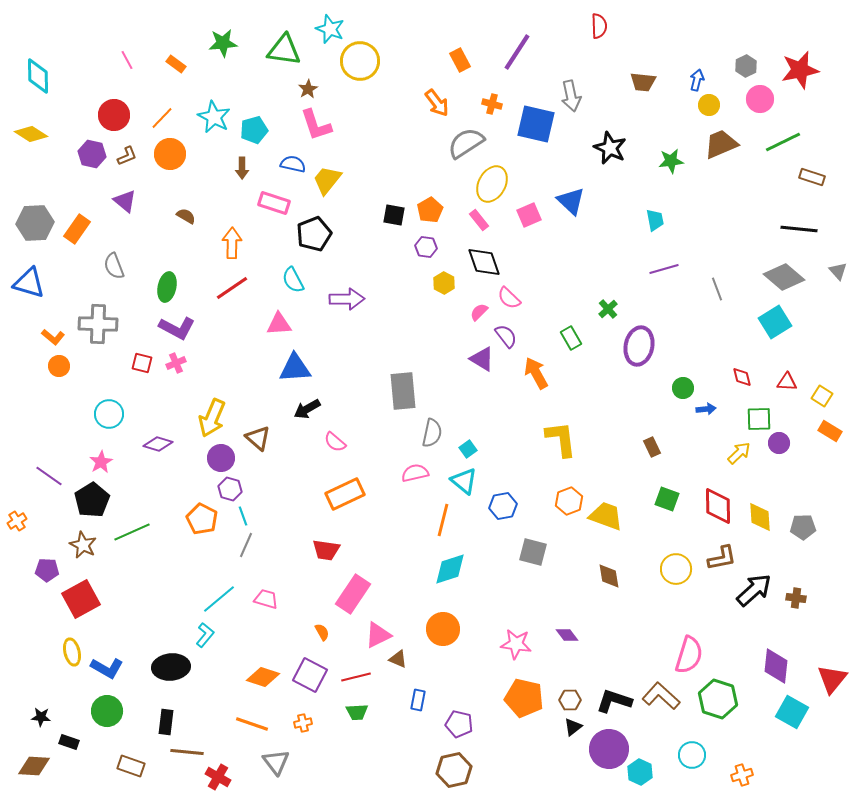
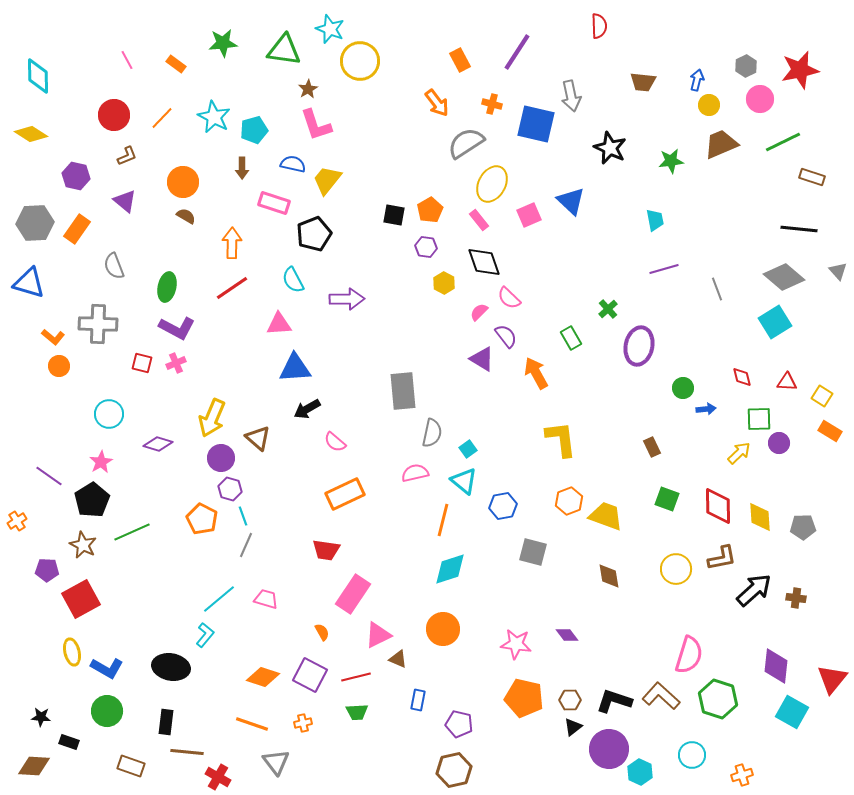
purple hexagon at (92, 154): moved 16 px left, 22 px down
orange circle at (170, 154): moved 13 px right, 28 px down
black ellipse at (171, 667): rotated 15 degrees clockwise
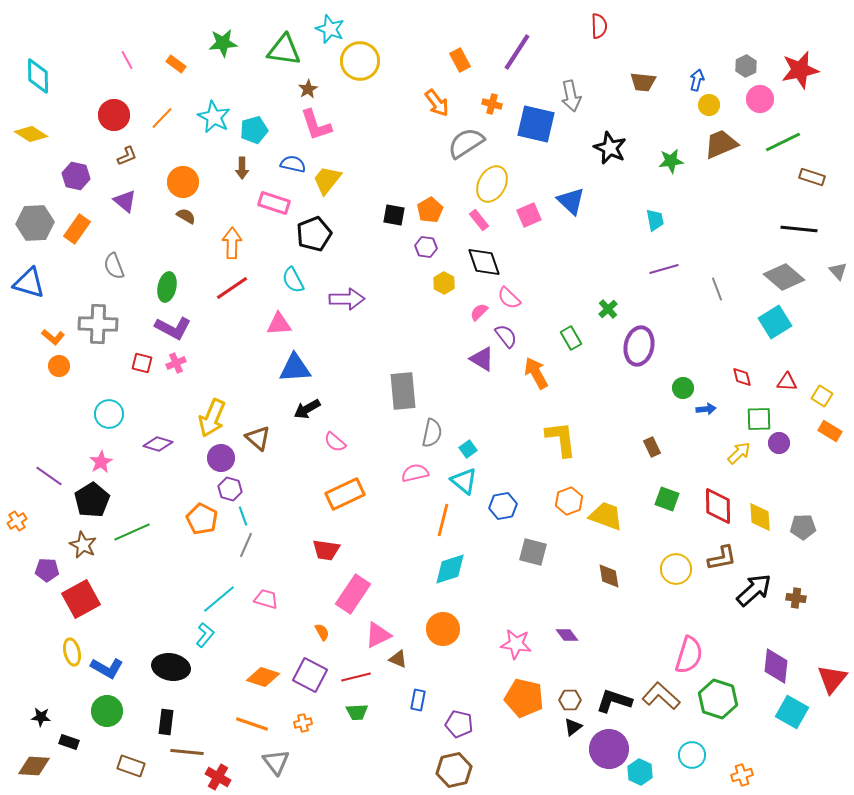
purple L-shape at (177, 328): moved 4 px left
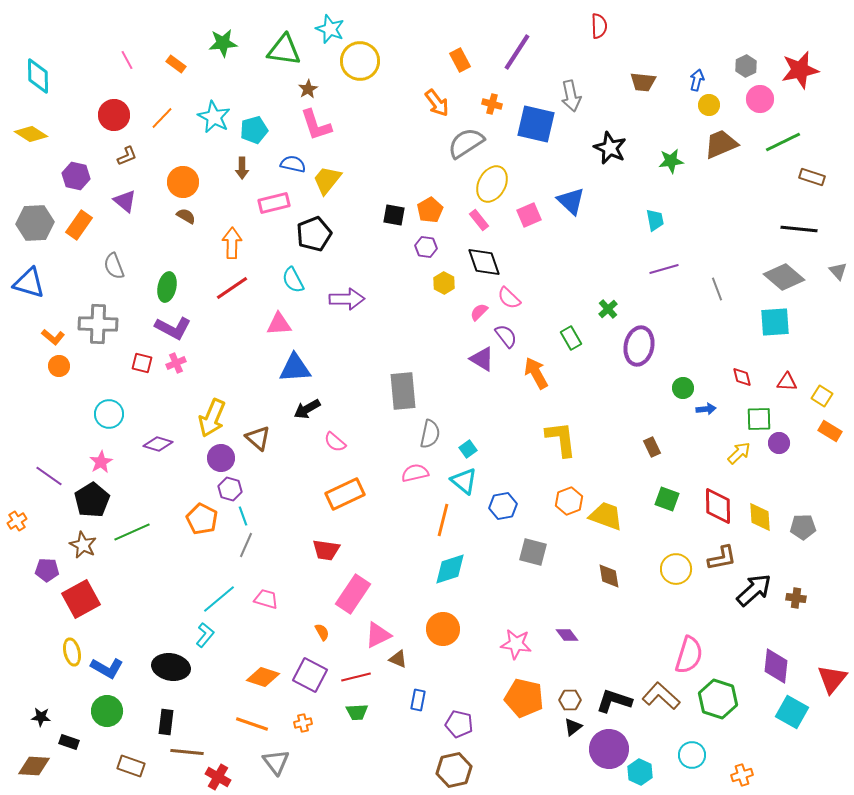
pink rectangle at (274, 203): rotated 32 degrees counterclockwise
orange rectangle at (77, 229): moved 2 px right, 4 px up
cyan square at (775, 322): rotated 28 degrees clockwise
gray semicircle at (432, 433): moved 2 px left, 1 px down
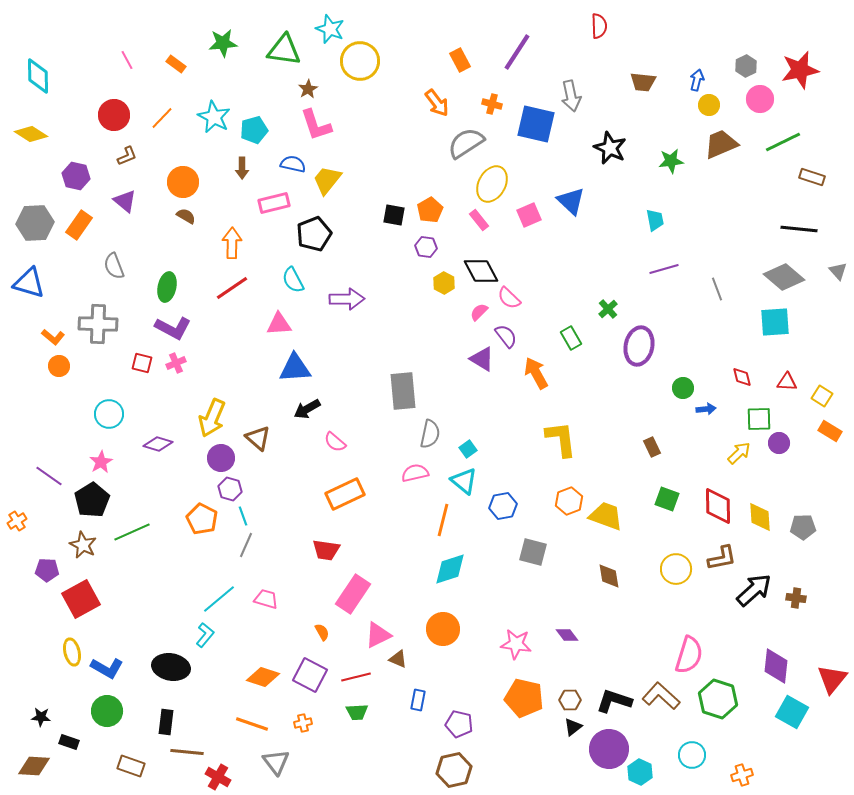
black diamond at (484, 262): moved 3 px left, 9 px down; rotated 9 degrees counterclockwise
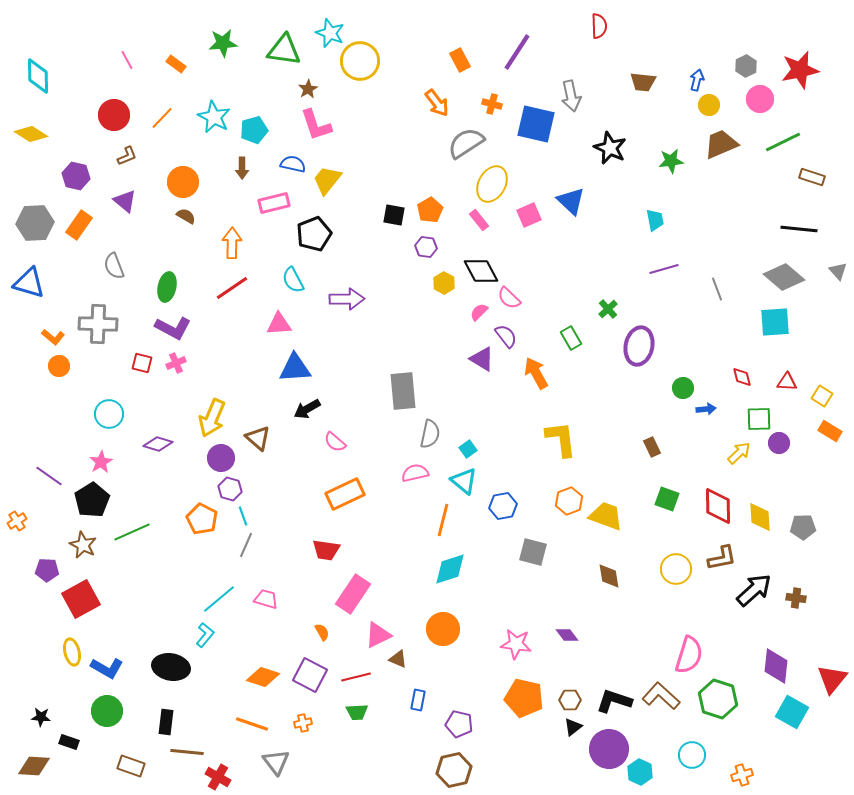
cyan star at (330, 29): moved 4 px down
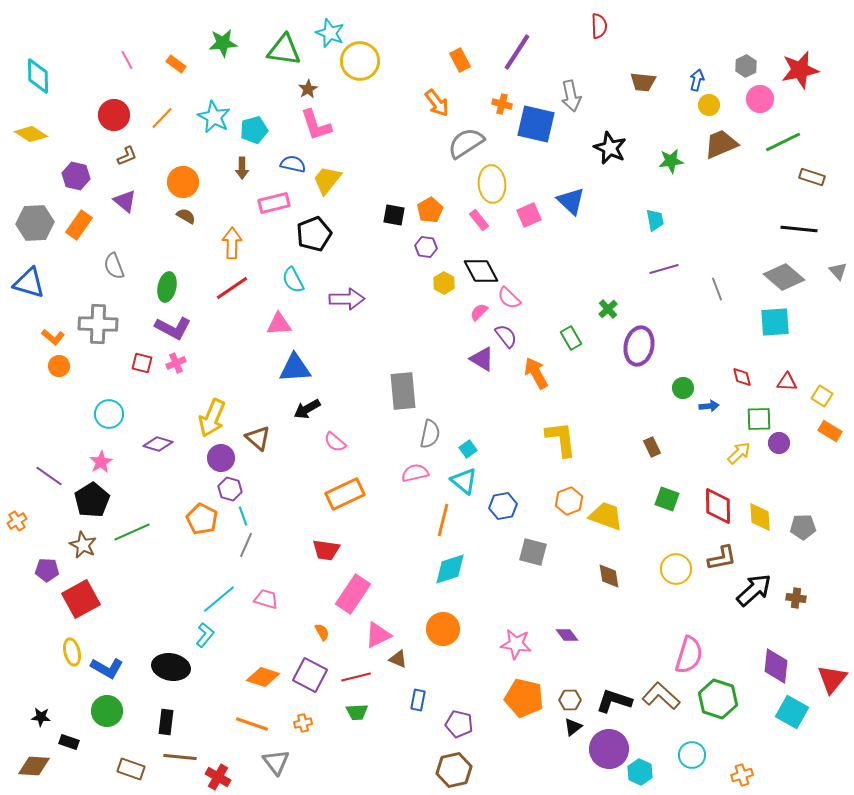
orange cross at (492, 104): moved 10 px right
yellow ellipse at (492, 184): rotated 33 degrees counterclockwise
blue arrow at (706, 409): moved 3 px right, 3 px up
brown line at (187, 752): moved 7 px left, 5 px down
brown rectangle at (131, 766): moved 3 px down
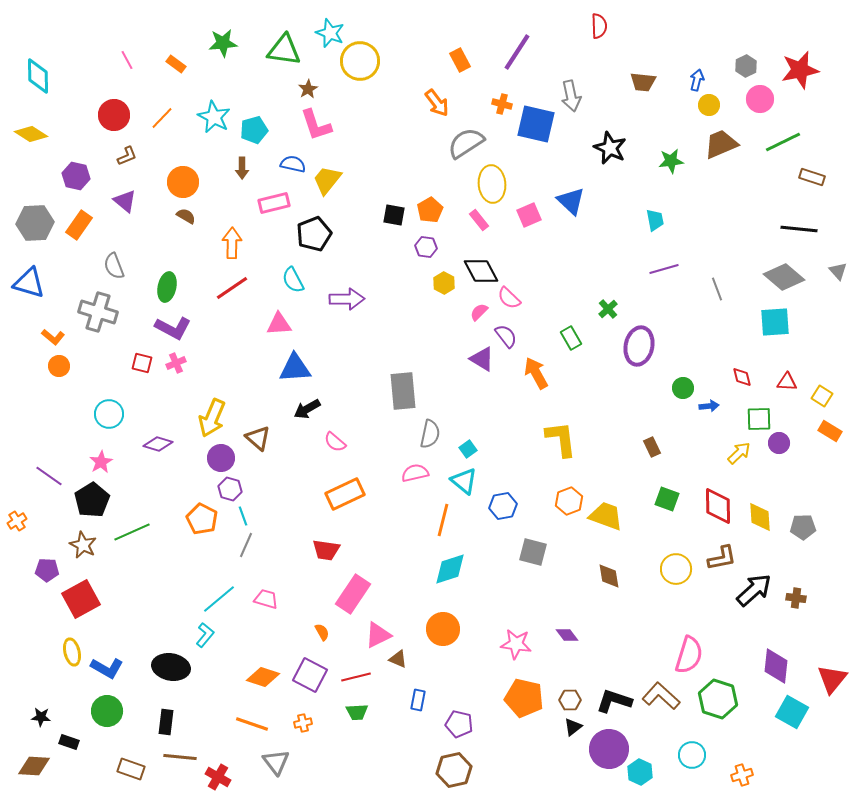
gray cross at (98, 324): moved 12 px up; rotated 15 degrees clockwise
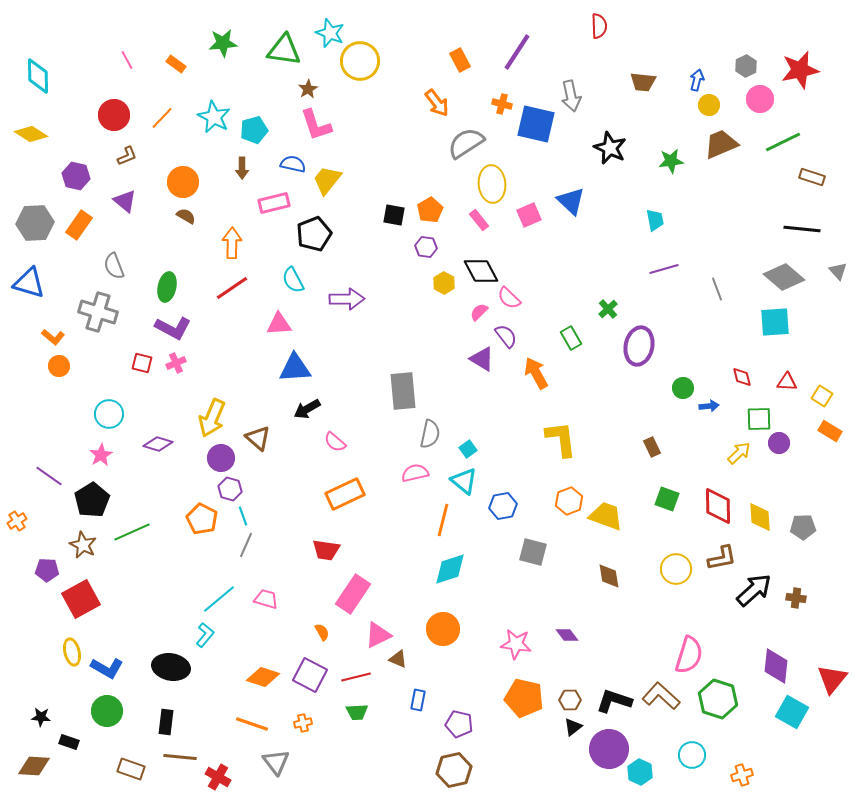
black line at (799, 229): moved 3 px right
pink star at (101, 462): moved 7 px up
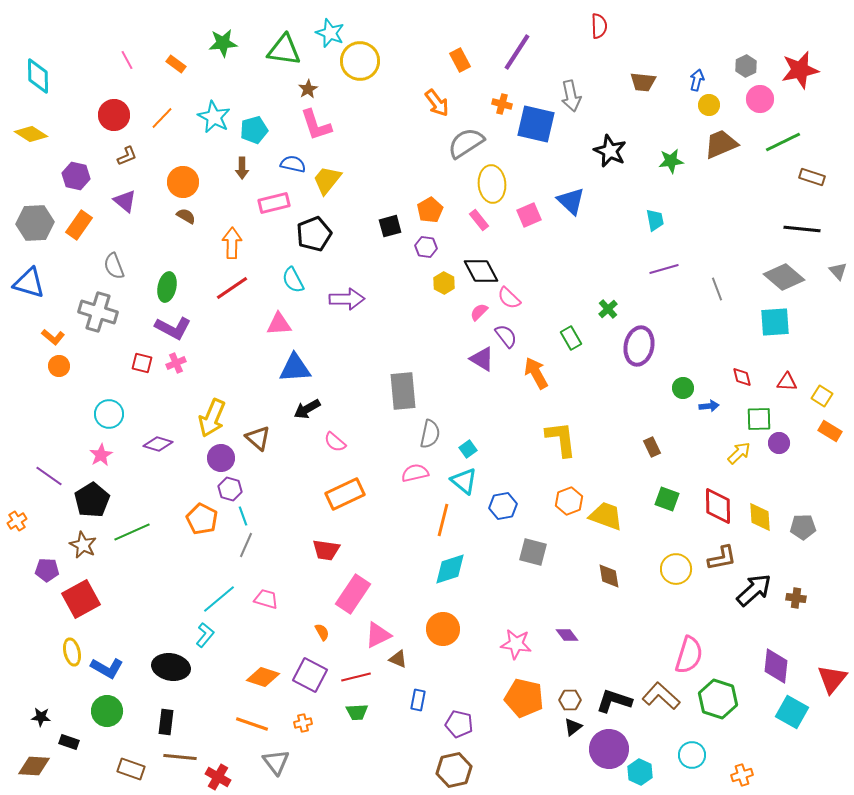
black star at (610, 148): moved 3 px down
black square at (394, 215): moved 4 px left, 11 px down; rotated 25 degrees counterclockwise
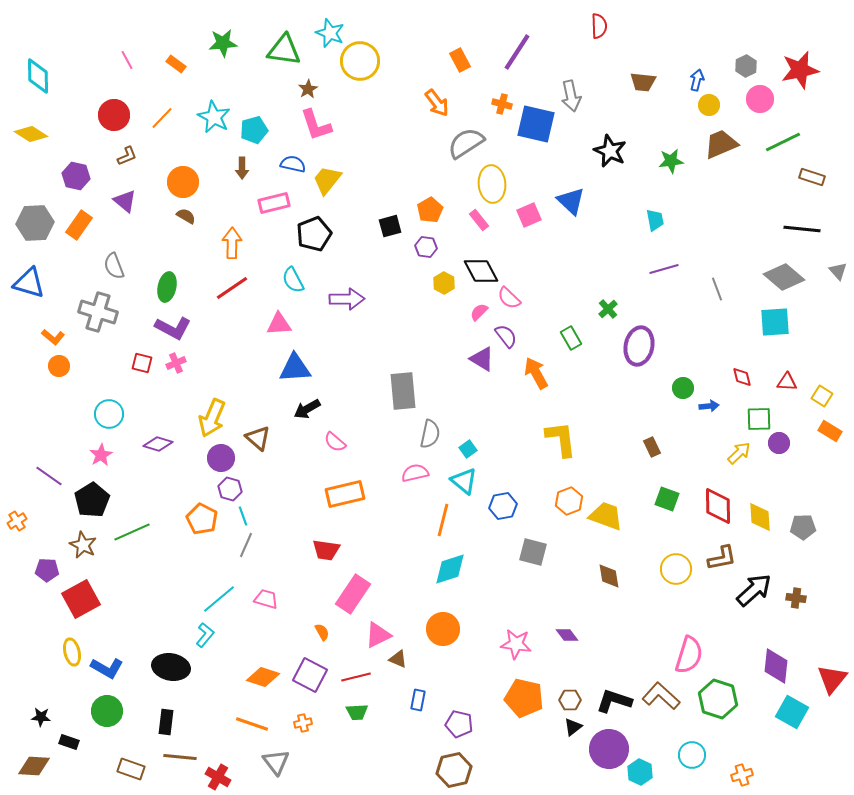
orange rectangle at (345, 494): rotated 12 degrees clockwise
